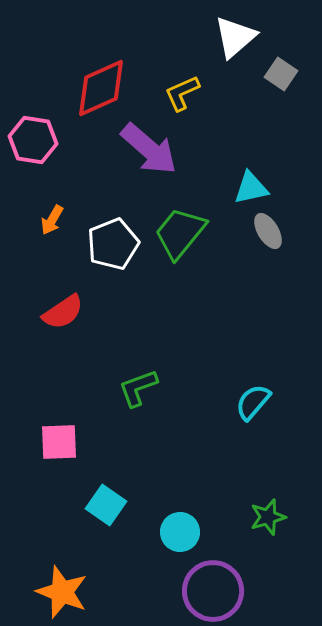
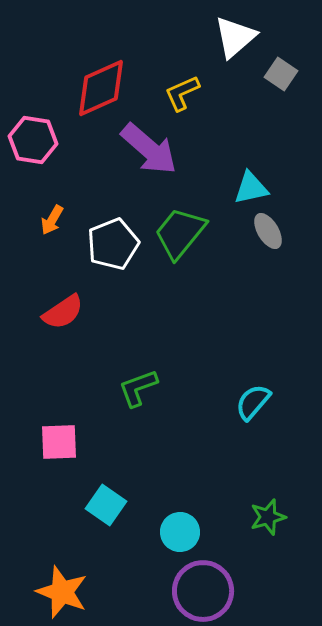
purple circle: moved 10 px left
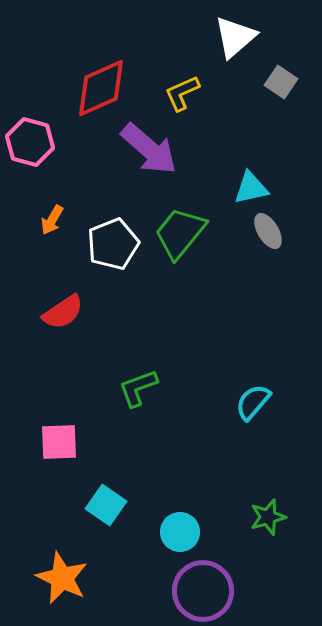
gray square: moved 8 px down
pink hexagon: moved 3 px left, 2 px down; rotated 6 degrees clockwise
orange star: moved 14 px up; rotated 4 degrees clockwise
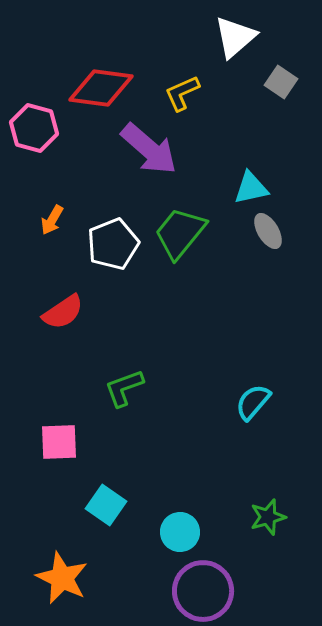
red diamond: rotated 32 degrees clockwise
pink hexagon: moved 4 px right, 14 px up
green L-shape: moved 14 px left
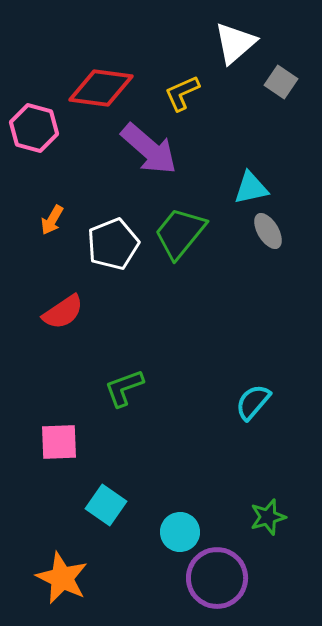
white triangle: moved 6 px down
purple circle: moved 14 px right, 13 px up
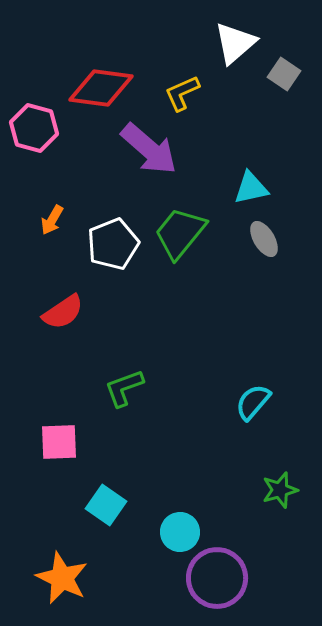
gray square: moved 3 px right, 8 px up
gray ellipse: moved 4 px left, 8 px down
green star: moved 12 px right, 27 px up
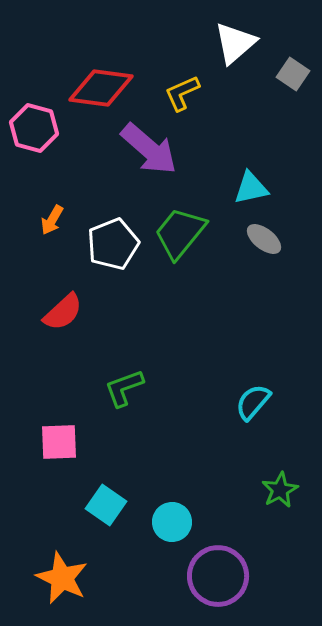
gray square: moved 9 px right
gray ellipse: rotated 21 degrees counterclockwise
red semicircle: rotated 9 degrees counterclockwise
green star: rotated 12 degrees counterclockwise
cyan circle: moved 8 px left, 10 px up
purple circle: moved 1 px right, 2 px up
